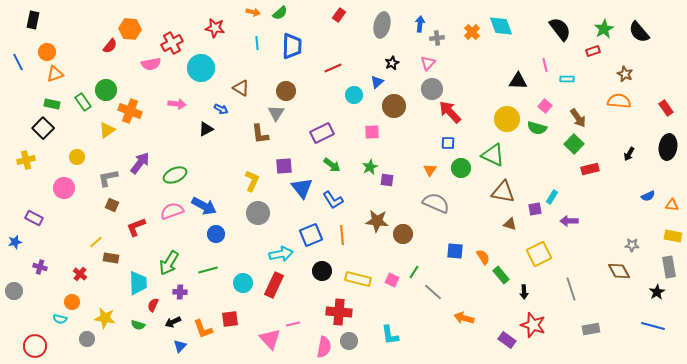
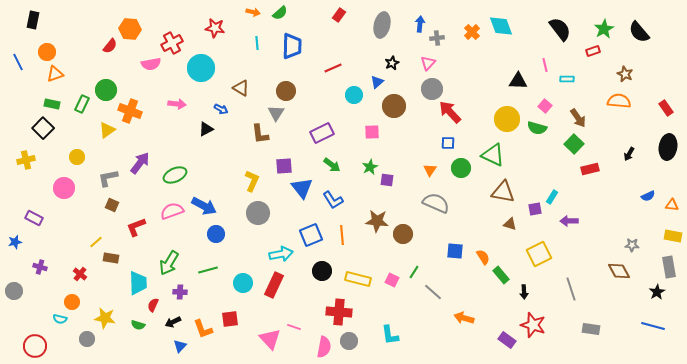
green rectangle at (83, 102): moved 1 px left, 2 px down; rotated 60 degrees clockwise
pink line at (293, 324): moved 1 px right, 3 px down; rotated 32 degrees clockwise
gray rectangle at (591, 329): rotated 18 degrees clockwise
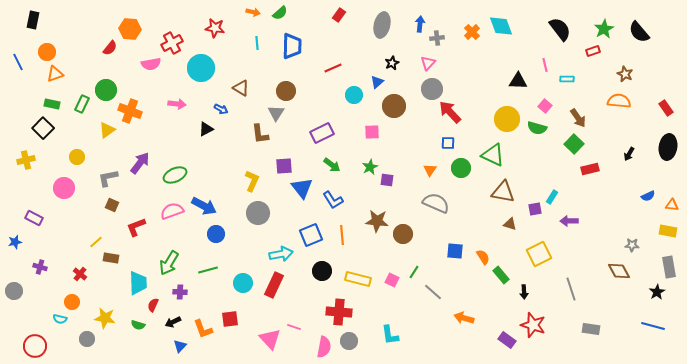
red semicircle at (110, 46): moved 2 px down
yellow rectangle at (673, 236): moved 5 px left, 5 px up
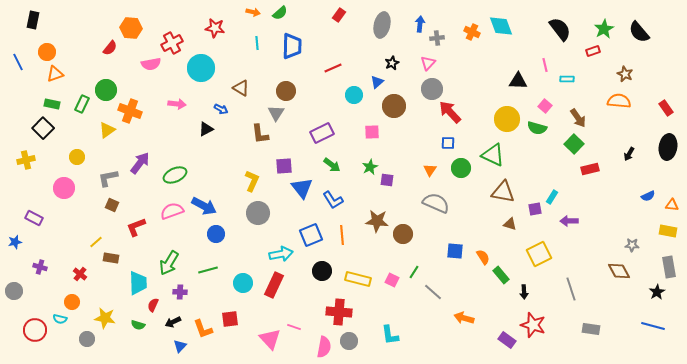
orange hexagon at (130, 29): moved 1 px right, 1 px up
orange cross at (472, 32): rotated 21 degrees counterclockwise
red circle at (35, 346): moved 16 px up
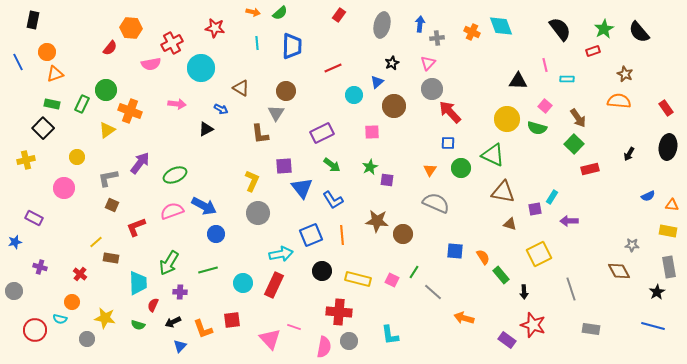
red square at (230, 319): moved 2 px right, 1 px down
